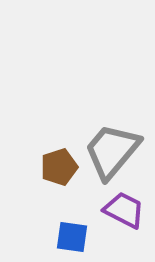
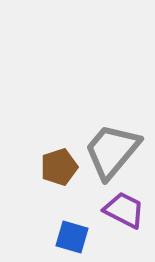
blue square: rotated 8 degrees clockwise
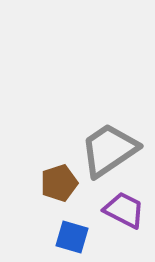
gray trapezoid: moved 3 px left, 1 px up; rotated 16 degrees clockwise
brown pentagon: moved 16 px down
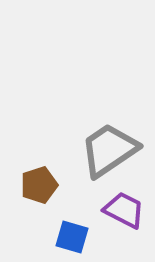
brown pentagon: moved 20 px left, 2 px down
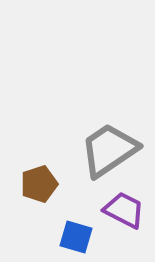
brown pentagon: moved 1 px up
blue square: moved 4 px right
